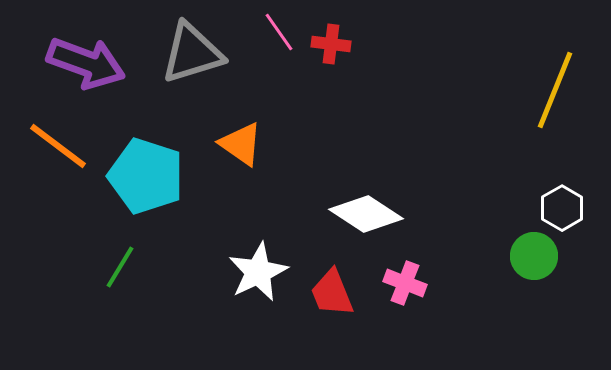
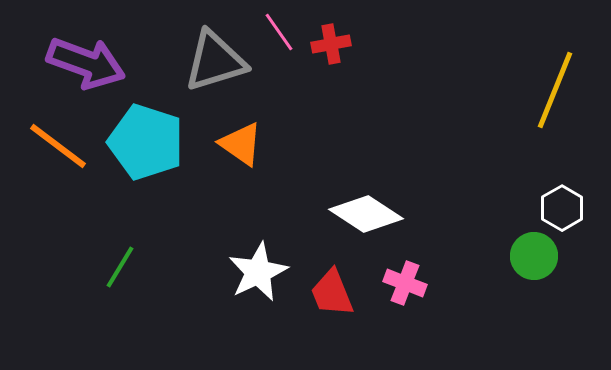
red cross: rotated 18 degrees counterclockwise
gray triangle: moved 23 px right, 8 px down
cyan pentagon: moved 34 px up
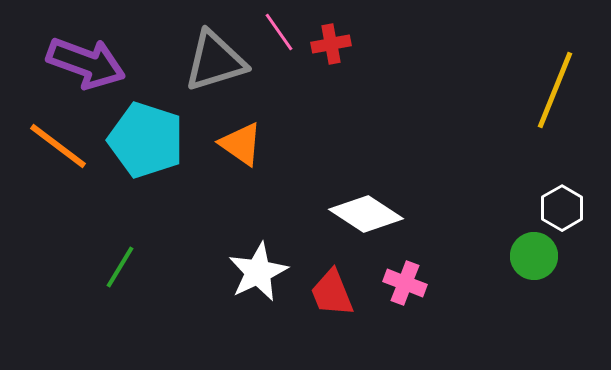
cyan pentagon: moved 2 px up
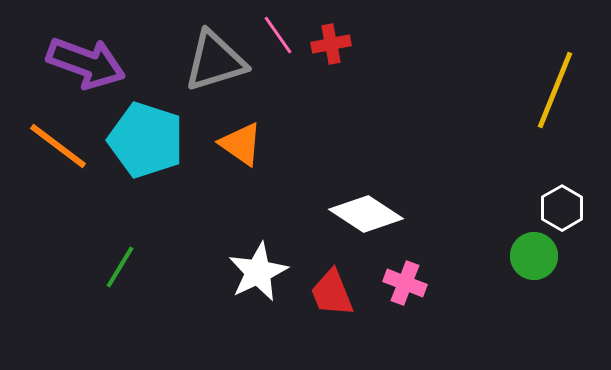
pink line: moved 1 px left, 3 px down
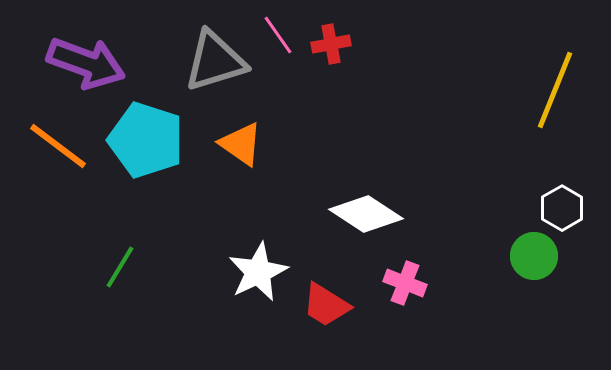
red trapezoid: moved 6 px left, 12 px down; rotated 36 degrees counterclockwise
